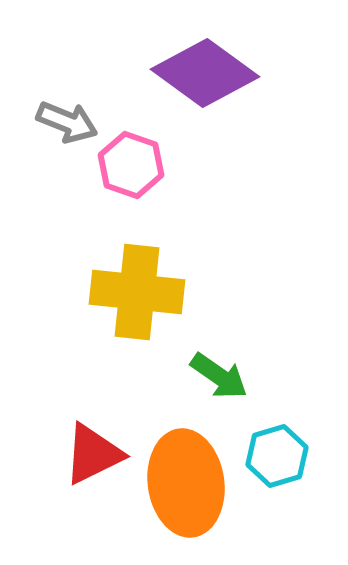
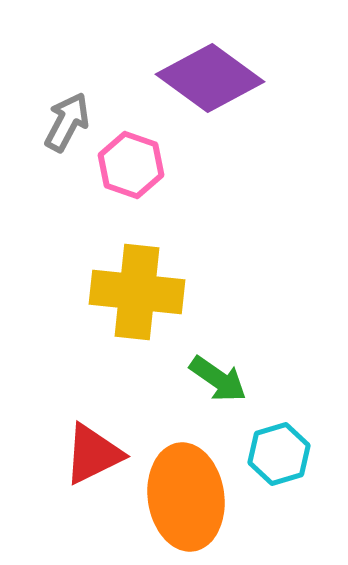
purple diamond: moved 5 px right, 5 px down
gray arrow: rotated 84 degrees counterclockwise
green arrow: moved 1 px left, 3 px down
cyan hexagon: moved 2 px right, 2 px up
orange ellipse: moved 14 px down
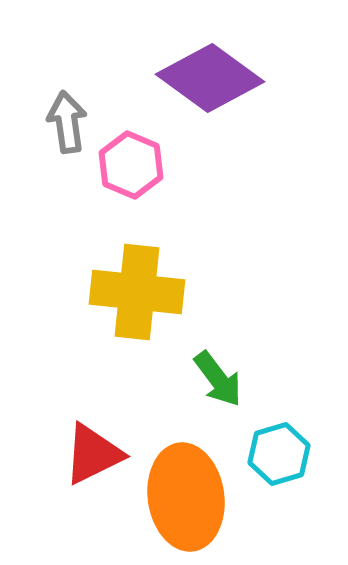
gray arrow: rotated 36 degrees counterclockwise
pink hexagon: rotated 4 degrees clockwise
green arrow: rotated 18 degrees clockwise
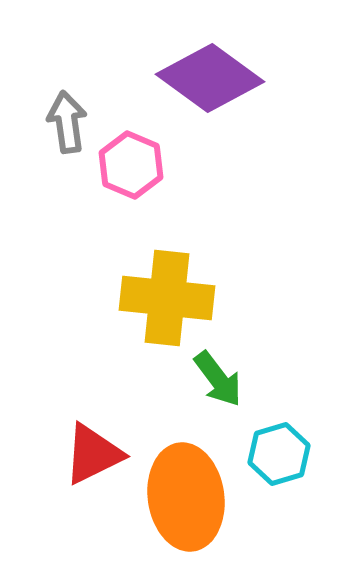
yellow cross: moved 30 px right, 6 px down
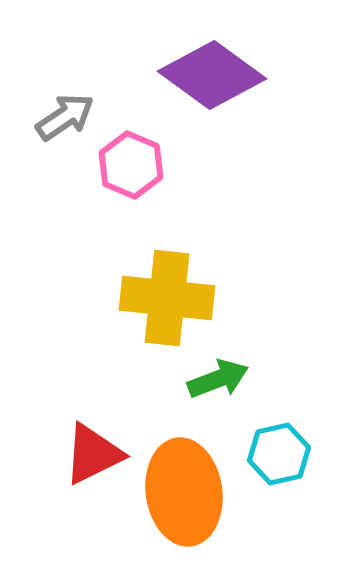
purple diamond: moved 2 px right, 3 px up
gray arrow: moved 2 px left, 5 px up; rotated 64 degrees clockwise
green arrow: rotated 74 degrees counterclockwise
cyan hexagon: rotated 4 degrees clockwise
orange ellipse: moved 2 px left, 5 px up
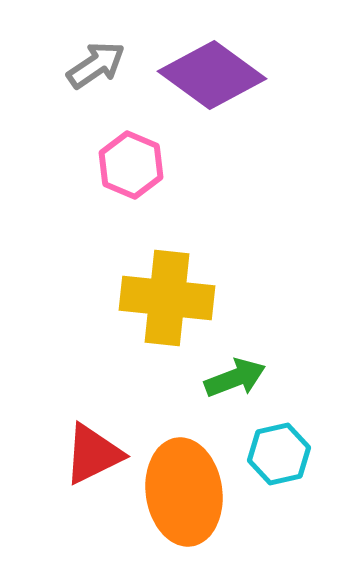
gray arrow: moved 31 px right, 52 px up
green arrow: moved 17 px right, 1 px up
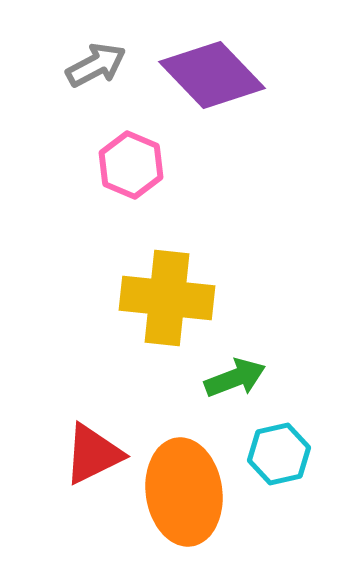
gray arrow: rotated 6 degrees clockwise
purple diamond: rotated 10 degrees clockwise
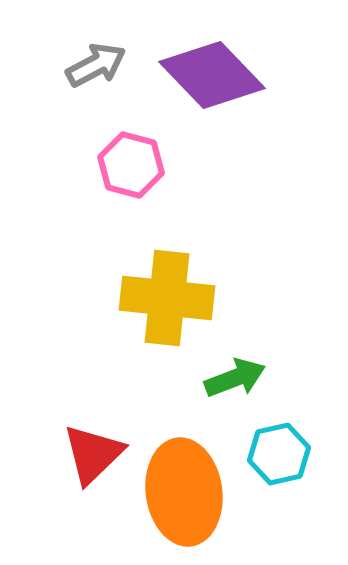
pink hexagon: rotated 8 degrees counterclockwise
red triangle: rotated 18 degrees counterclockwise
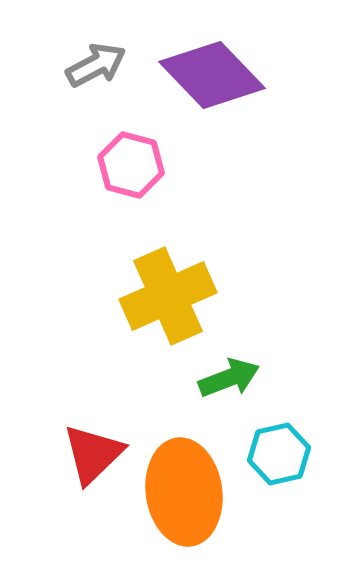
yellow cross: moved 1 px right, 2 px up; rotated 30 degrees counterclockwise
green arrow: moved 6 px left
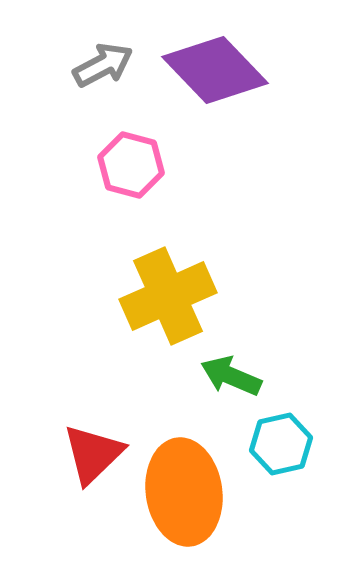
gray arrow: moved 7 px right
purple diamond: moved 3 px right, 5 px up
green arrow: moved 2 px right, 2 px up; rotated 136 degrees counterclockwise
cyan hexagon: moved 2 px right, 10 px up
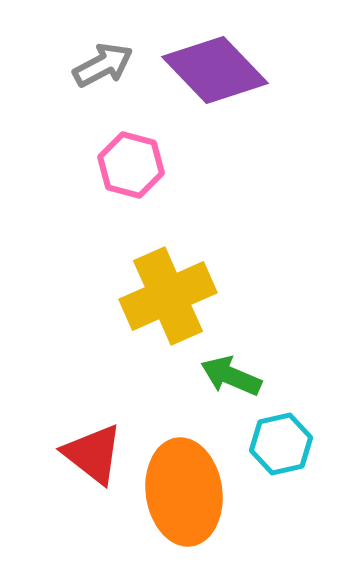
red triangle: rotated 38 degrees counterclockwise
